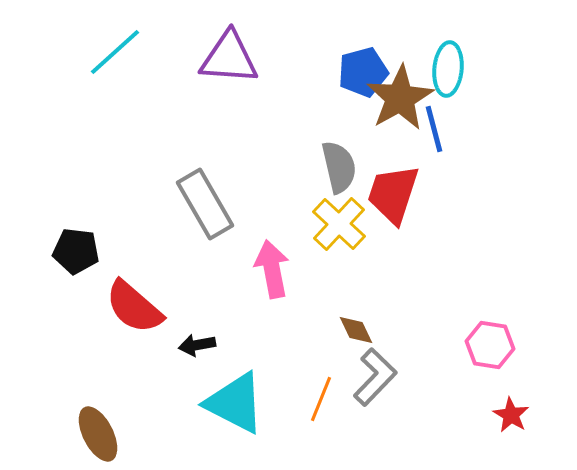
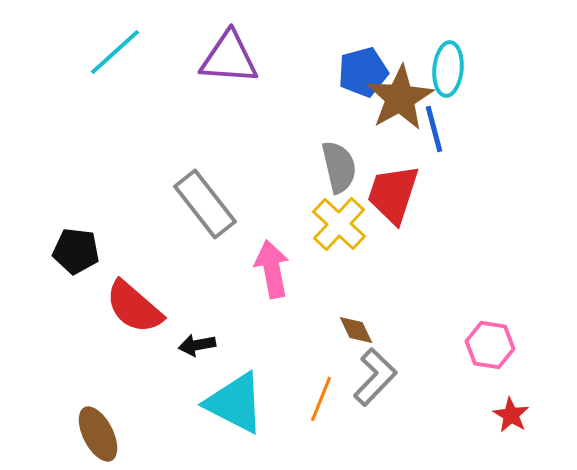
gray rectangle: rotated 8 degrees counterclockwise
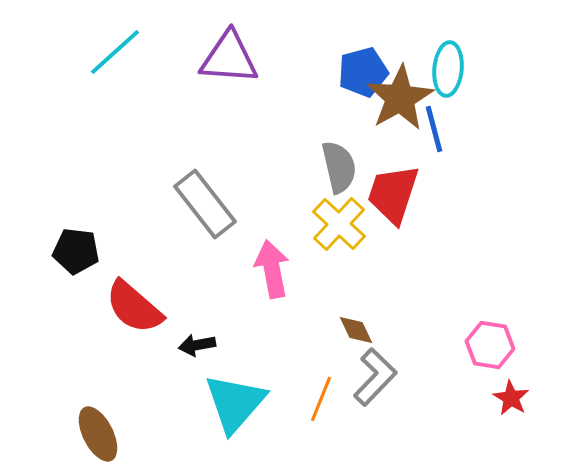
cyan triangle: rotated 44 degrees clockwise
red star: moved 17 px up
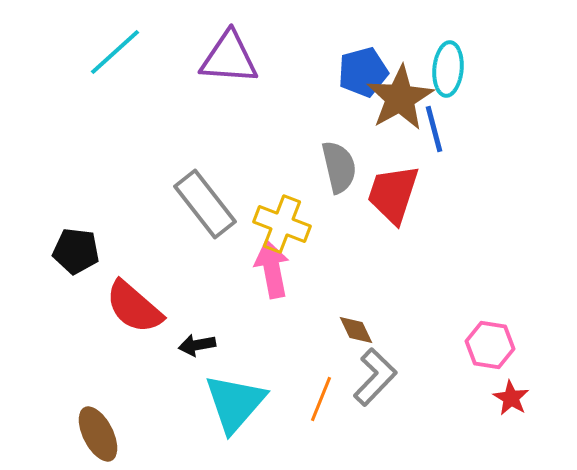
yellow cross: moved 57 px left; rotated 22 degrees counterclockwise
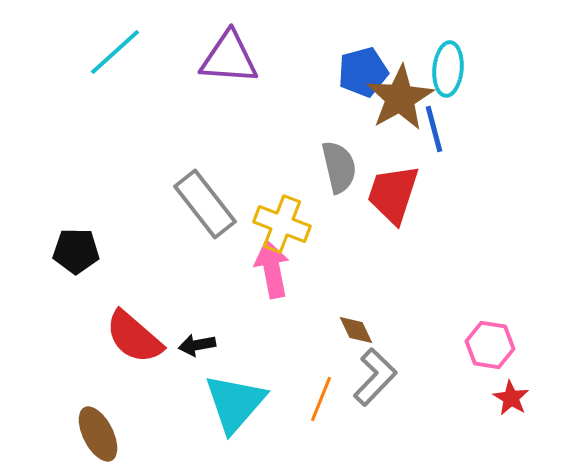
black pentagon: rotated 6 degrees counterclockwise
red semicircle: moved 30 px down
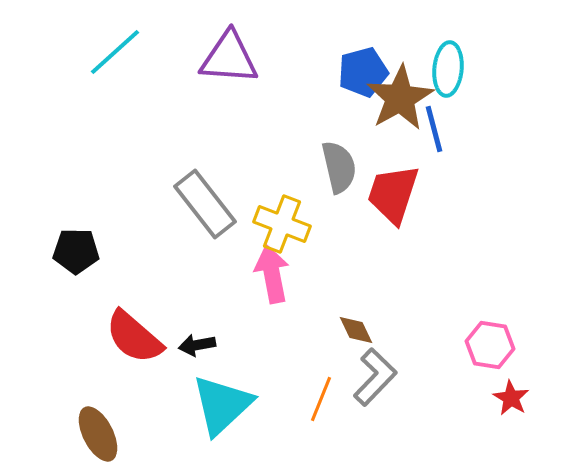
pink arrow: moved 5 px down
cyan triangle: moved 13 px left, 2 px down; rotated 6 degrees clockwise
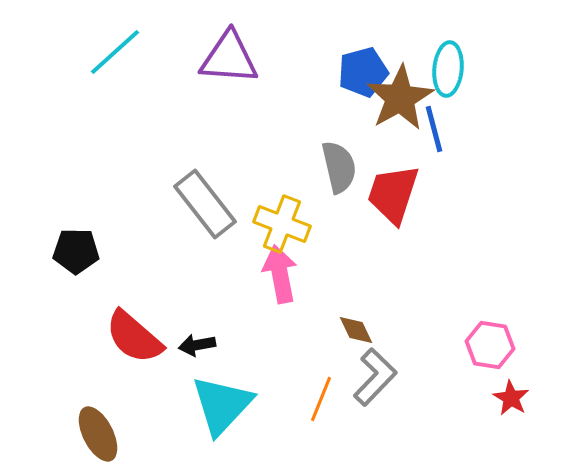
pink arrow: moved 8 px right
cyan triangle: rotated 4 degrees counterclockwise
